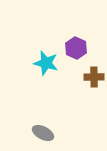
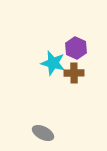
cyan star: moved 7 px right
brown cross: moved 20 px left, 4 px up
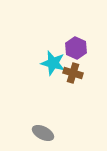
brown cross: moved 1 px left; rotated 18 degrees clockwise
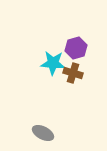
purple hexagon: rotated 20 degrees clockwise
cyan star: rotated 10 degrees counterclockwise
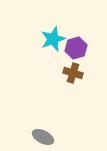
cyan star: moved 24 px up; rotated 25 degrees counterclockwise
gray ellipse: moved 4 px down
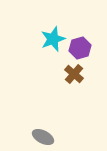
purple hexagon: moved 4 px right
brown cross: moved 1 px right, 1 px down; rotated 24 degrees clockwise
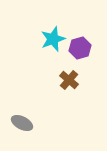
brown cross: moved 5 px left, 6 px down
gray ellipse: moved 21 px left, 14 px up
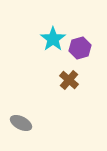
cyan star: rotated 15 degrees counterclockwise
gray ellipse: moved 1 px left
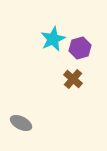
cyan star: rotated 10 degrees clockwise
brown cross: moved 4 px right, 1 px up
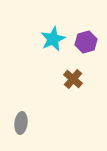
purple hexagon: moved 6 px right, 6 px up
gray ellipse: rotated 70 degrees clockwise
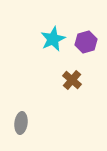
brown cross: moved 1 px left, 1 px down
